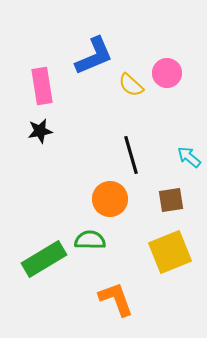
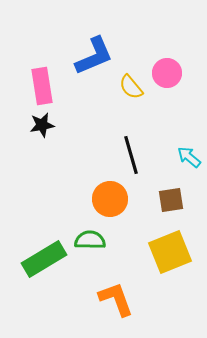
yellow semicircle: moved 2 px down; rotated 8 degrees clockwise
black star: moved 2 px right, 6 px up
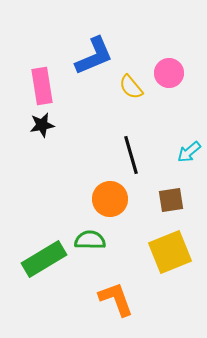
pink circle: moved 2 px right
cyan arrow: moved 5 px up; rotated 80 degrees counterclockwise
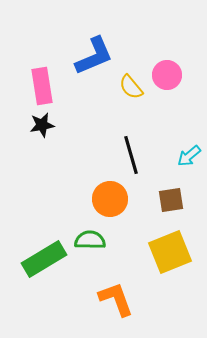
pink circle: moved 2 px left, 2 px down
cyan arrow: moved 4 px down
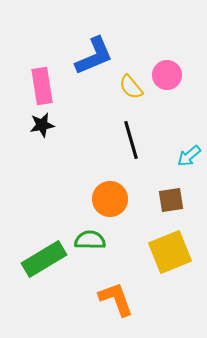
black line: moved 15 px up
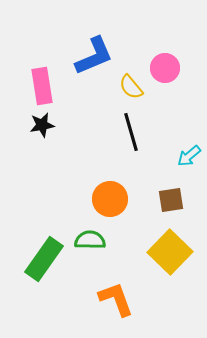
pink circle: moved 2 px left, 7 px up
black line: moved 8 px up
yellow square: rotated 24 degrees counterclockwise
green rectangle: rotated 24 degrees counterclockwise
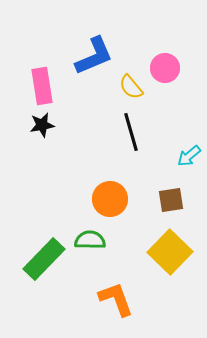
green rectangle: rotated 9 degrees clockwise
